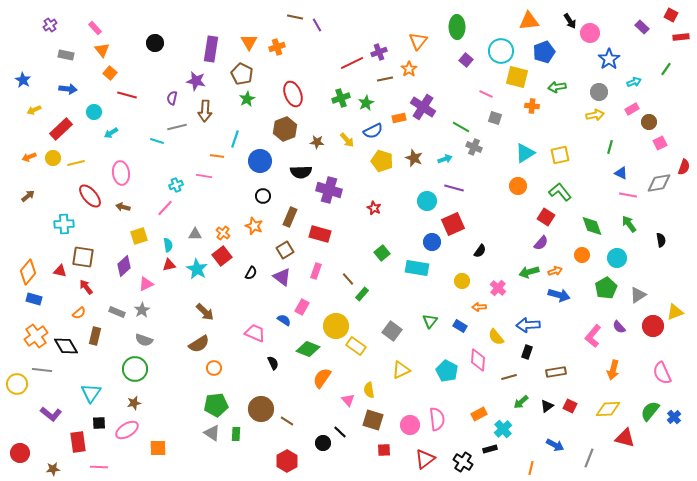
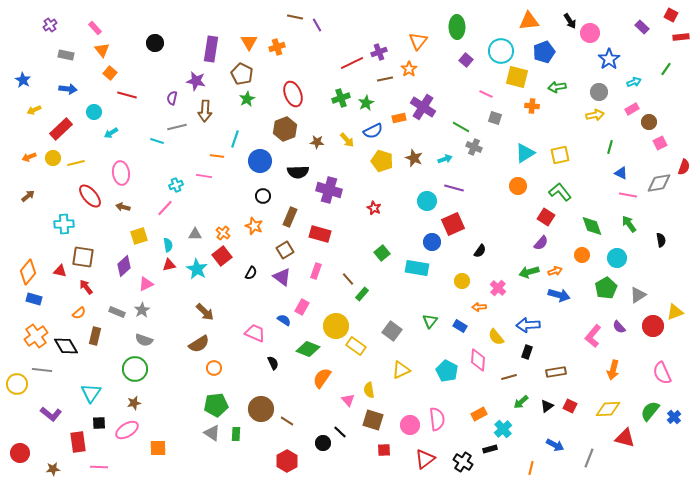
black semicircle at (301, 172): moved 3 px left
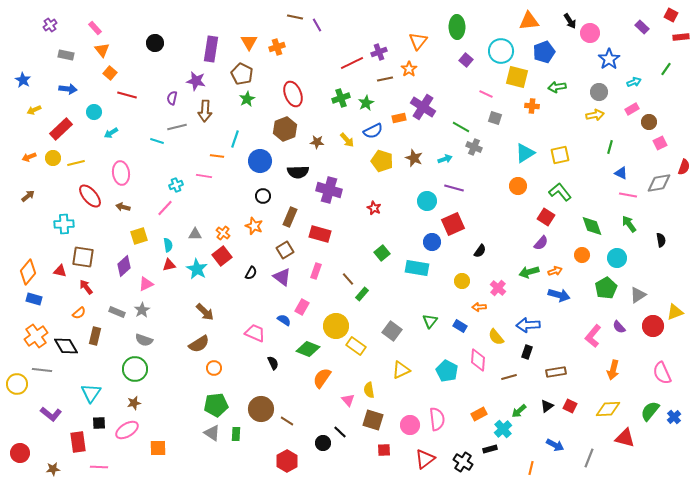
green arrow at (521, 402): moved 2 px left, 9 px down
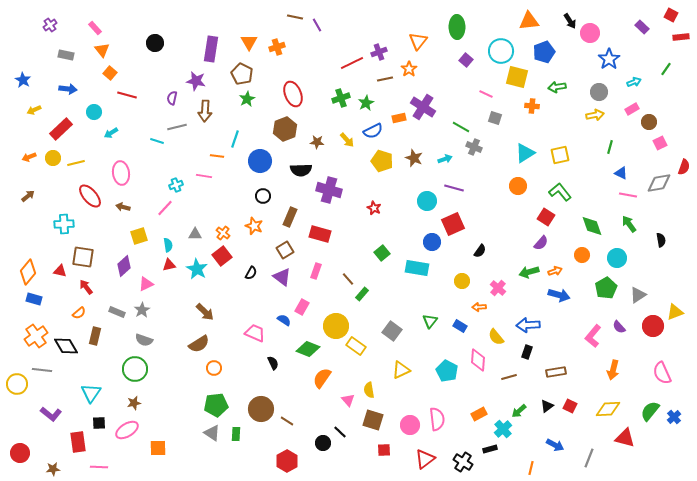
black semicircle at (298, 172): moved 3 px right, 2 px up
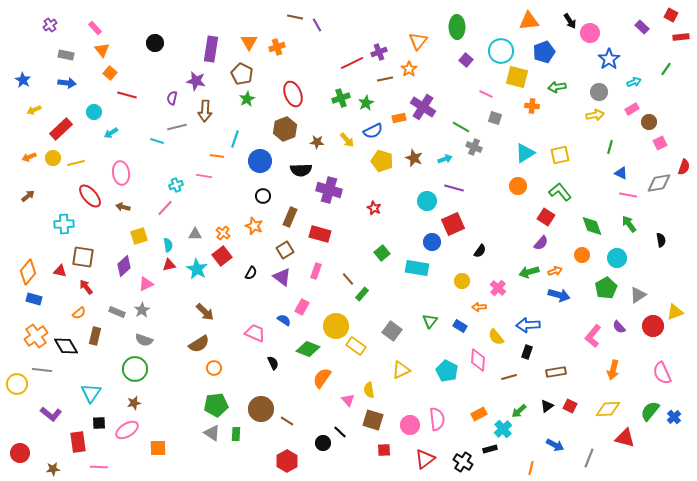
blue arrow at (68, 89): moved 1 px left, 6 px up
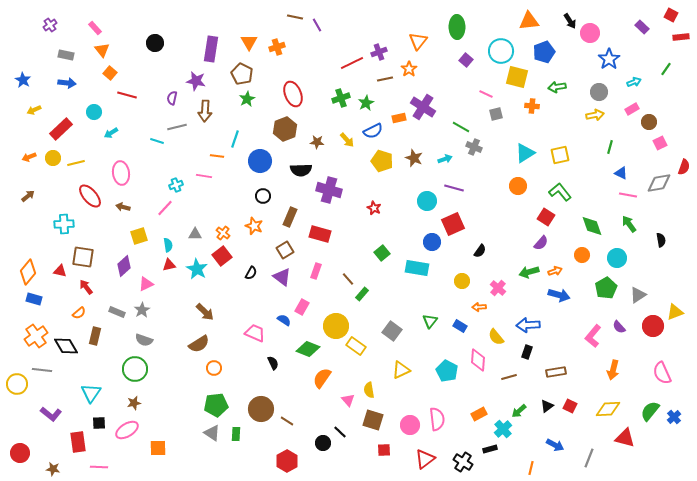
gray square at (495, 118): moved 1 px right, 4 px up; rotated 32 degrees counterclockwise
brown star at (53, 469): rotated 16 degrees clockwise
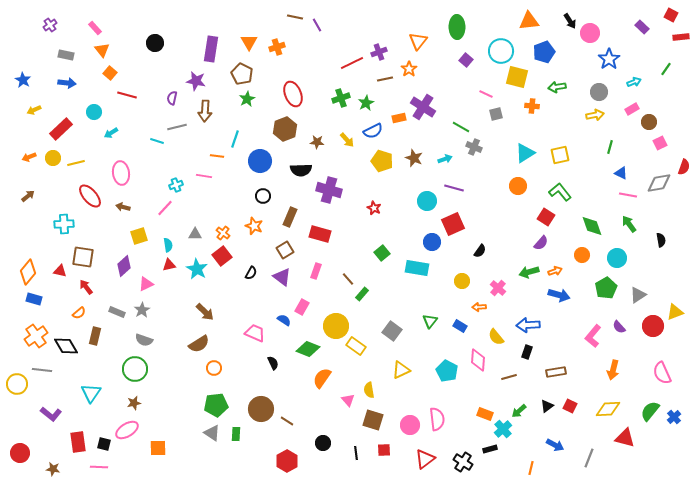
orange rectangle at (479, 414): moved 6 px right; rotated 49 degrees clockwise
black square at (99, 423): moved 5 px right, 21 px down; rotated 16 degrees clockwise
black line at (340, 432): moved 16 px right, 21 px down; rotated 40 degrees clockwise
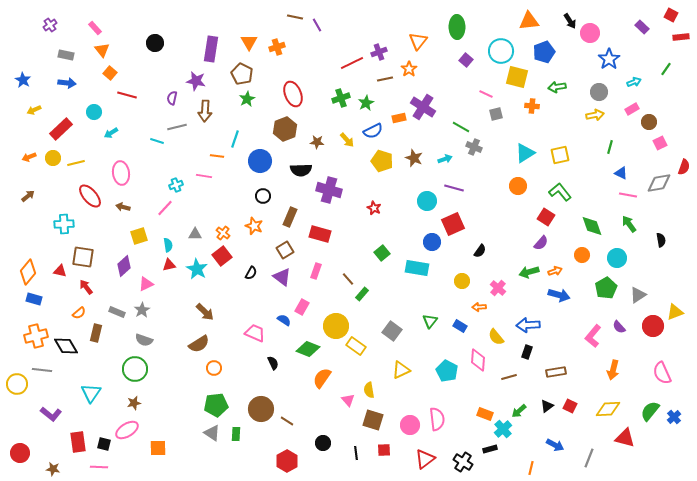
orange cross at (36, 336): rotated 20 degrees clockwise
brown rectangle at (95, 336): moved 1 px right, 3 px up
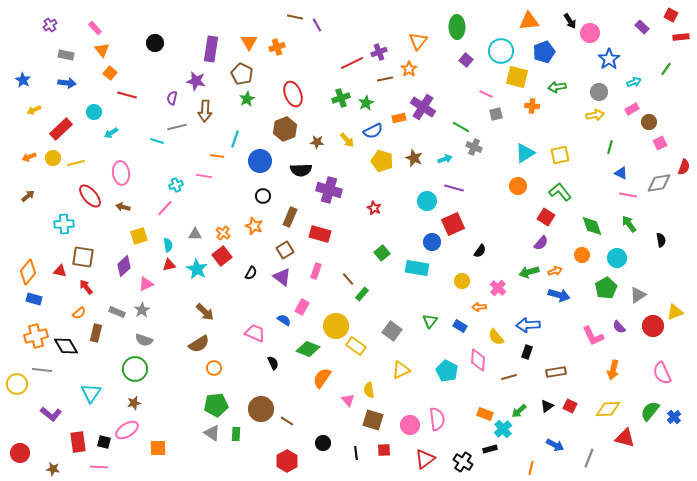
pink L-shape at (593, 336): rotated 65 degrees counterclockwise
black square at (104, 444): moved 2 px up
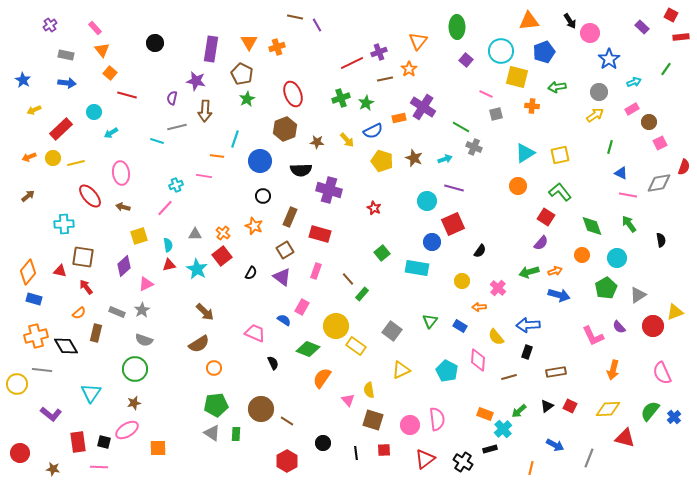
yellow arrow at (595, 115): rotated 24 degrees counterclockwise
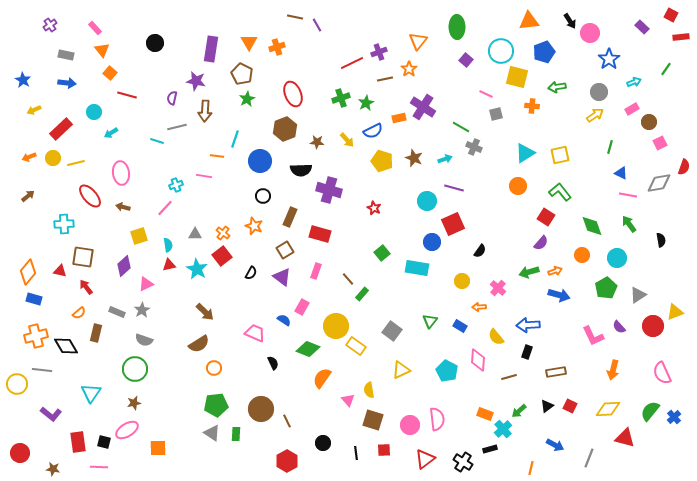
brown line at (287, 421): rotated 32 degrees clockwise
